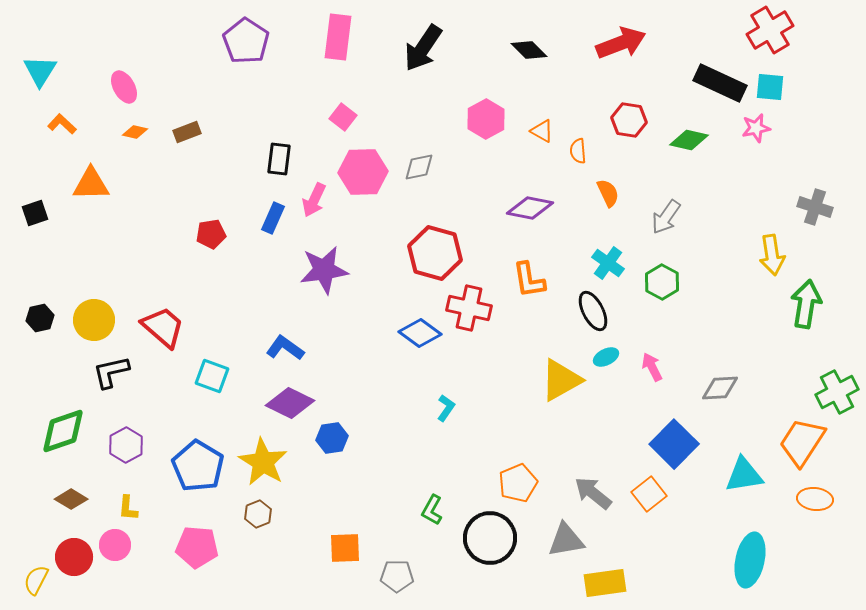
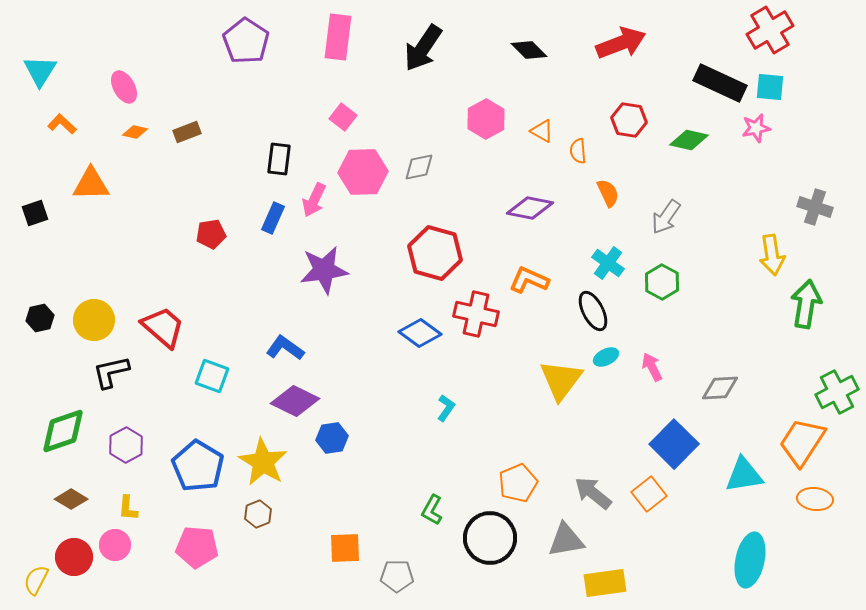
orange L-shape at (529, 280): rotated 123 degrees clockwise
red cross at (469, 308): moved 7 px right, 6 px down
yellow triangle at (561, 380): rotated 24 degrees counterclockwise
purple diamond at (290, 403): moved 5 px right, 2 px up
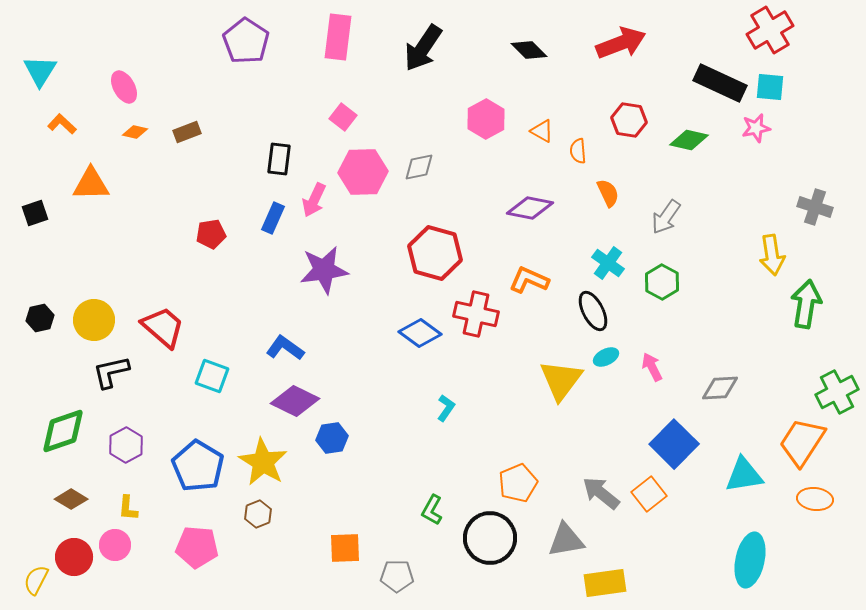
gray arrow at (593, 493): moved 8 px right
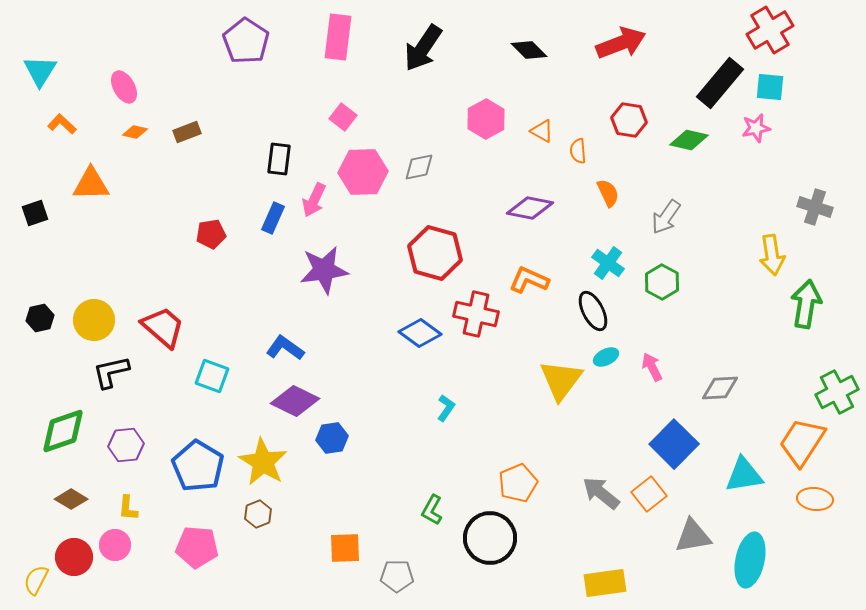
black rectangle at (720, 83): rotated 75 degrees counterclockwise
purple hexagon at (126, 445): rotated 24 degrees clockwise
gray triangle at (566, 540): moved 127 px right, 4 px up
